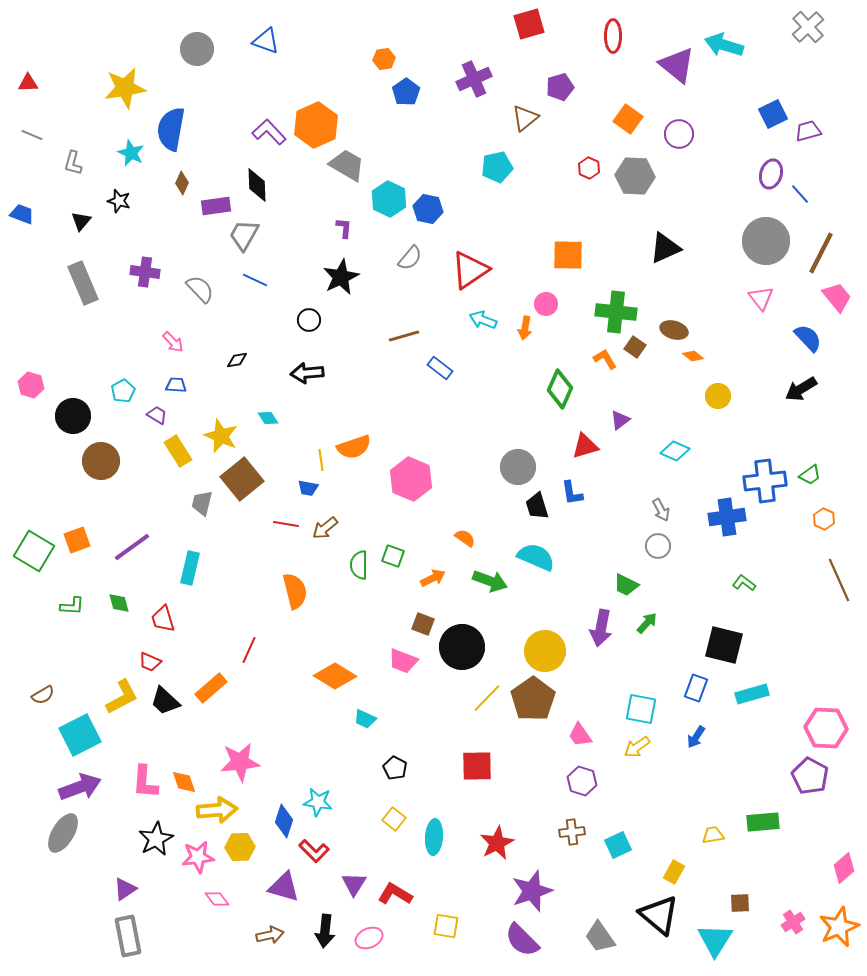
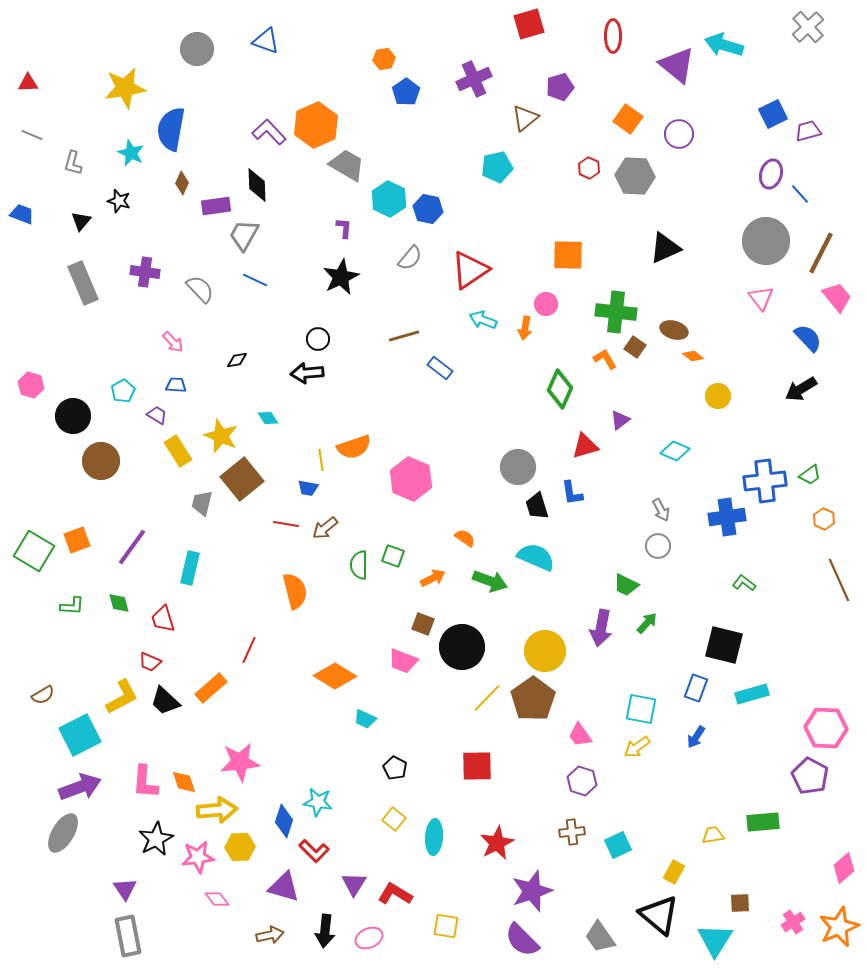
black circle at (309, 320): moved 9 px right, 19 px down
purple line at (132, 547): rotated 18 degrees counterclockwise
purple triangle at (125, 889): rotated 30 degrees counterclockwise
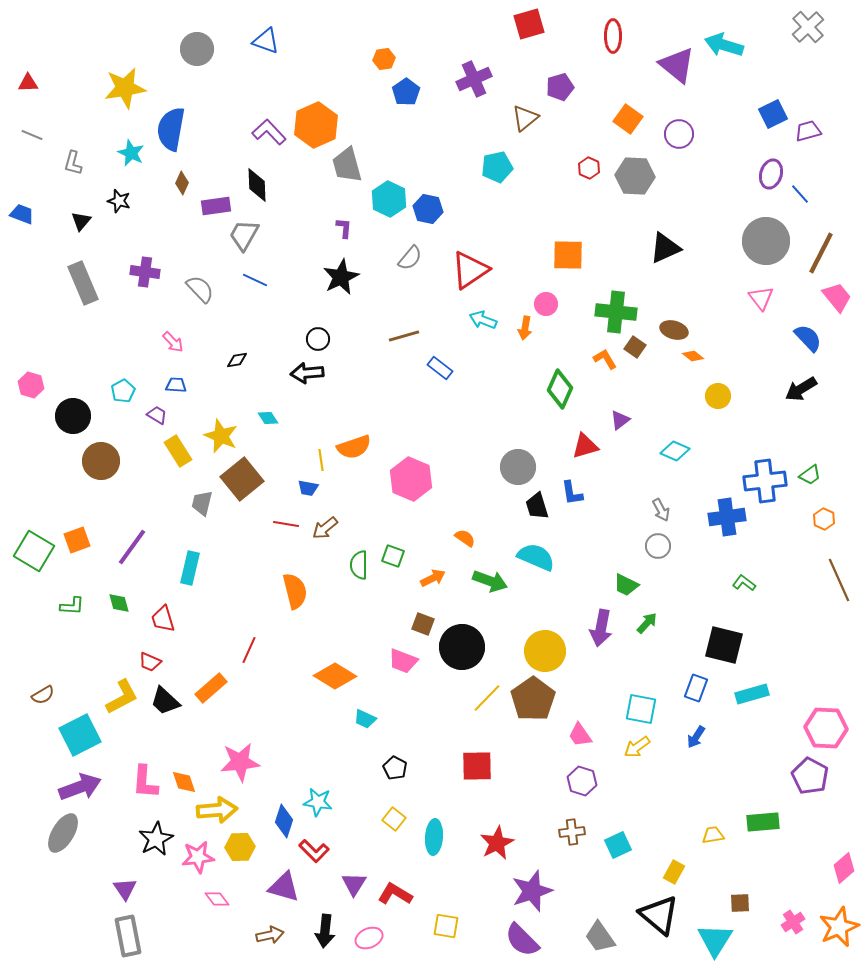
gray trapezoid at (347, 165): rotated 135 degrees counterclockwise
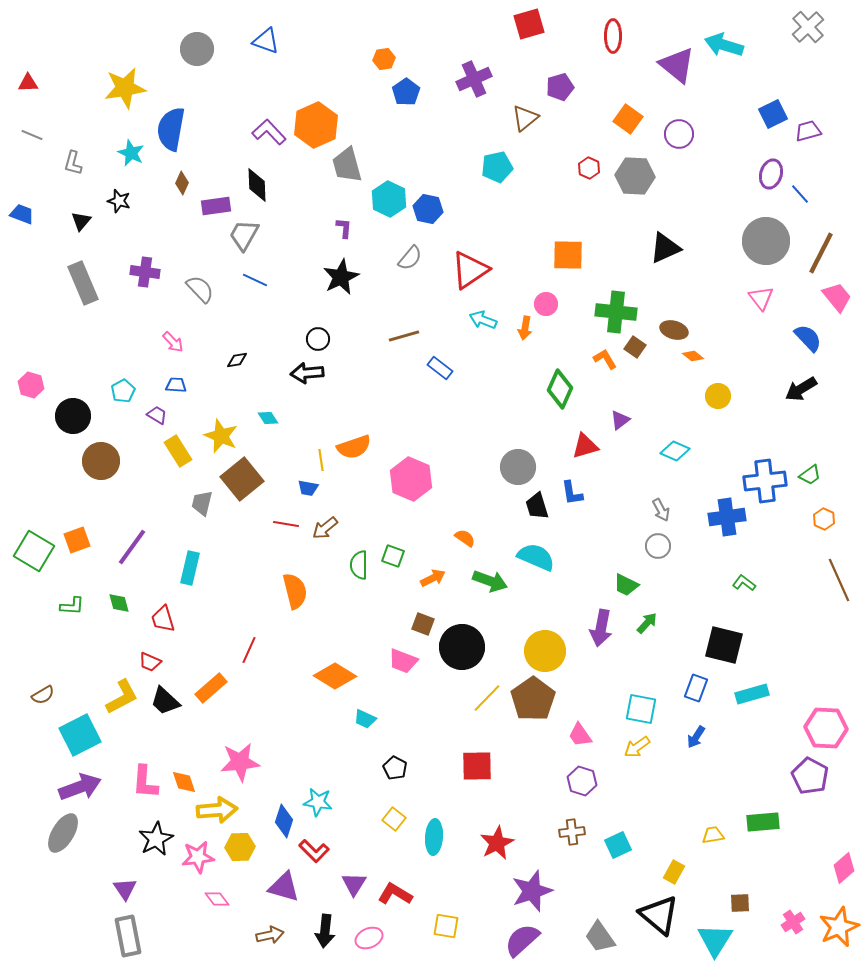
purple semicircle at (522, 940): rotated 93 degrees clockwise
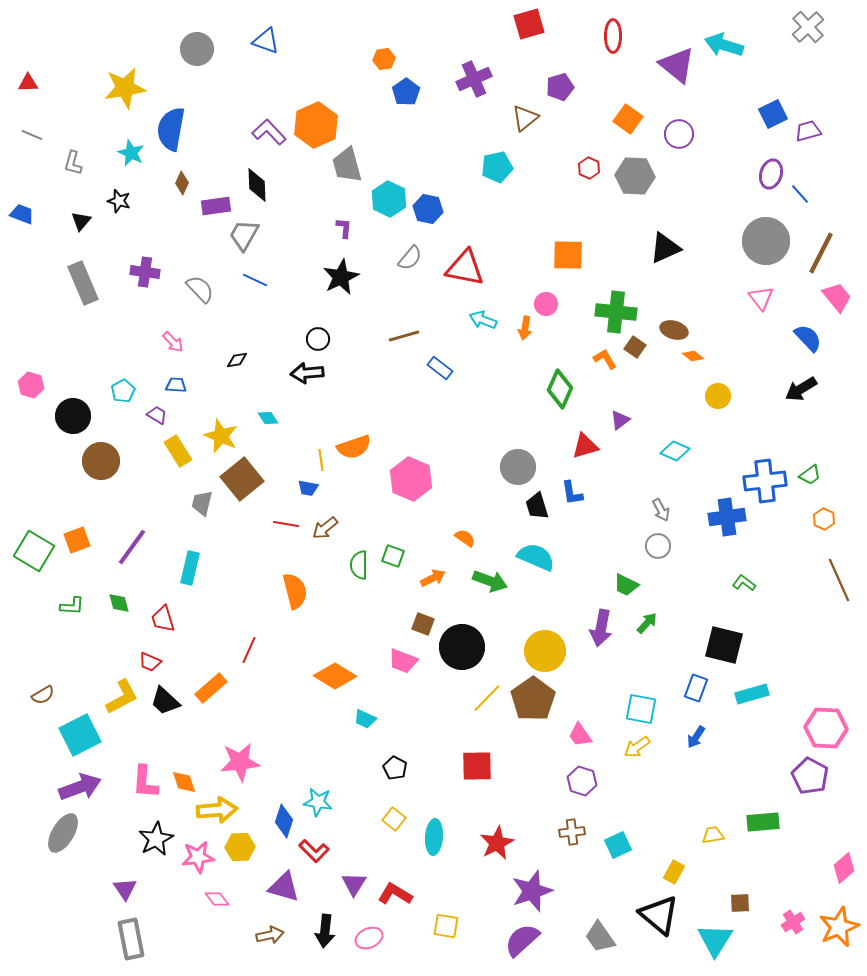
red triangle at (470, 270): moved 5 px left, 2 px up; rotated 45 degrees clockwise
gray rectangle at (128, 936): moved 3 px right, 3 px down
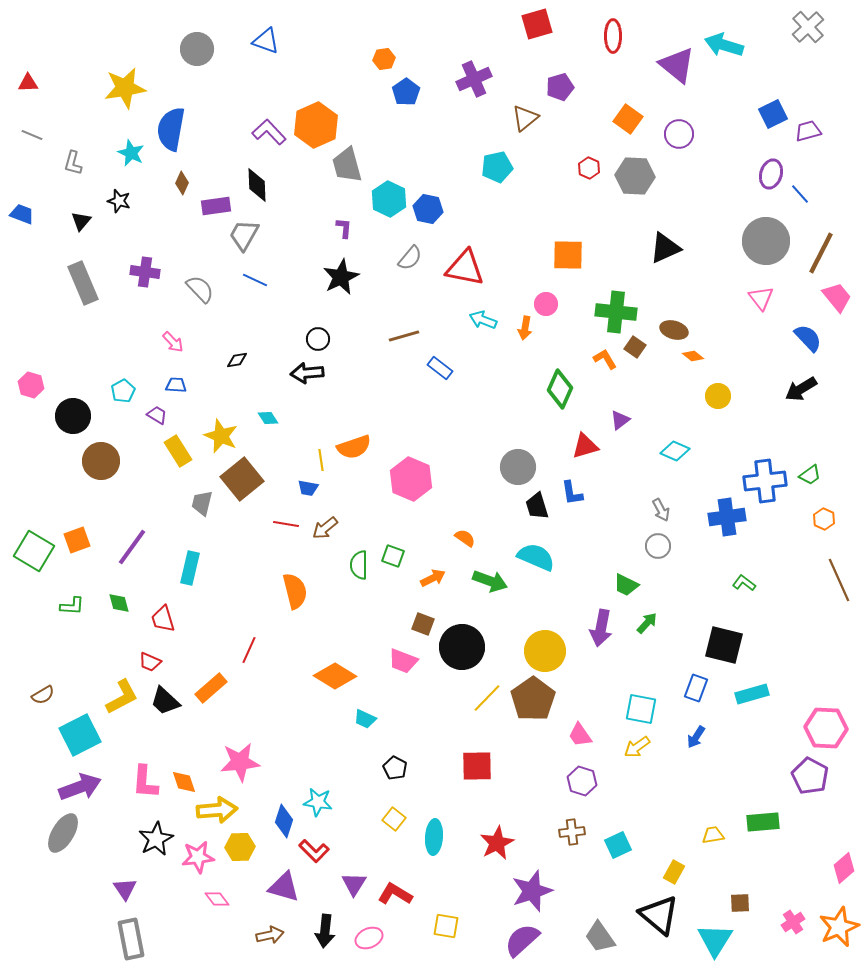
red square at (529, 24): moved 8 px right
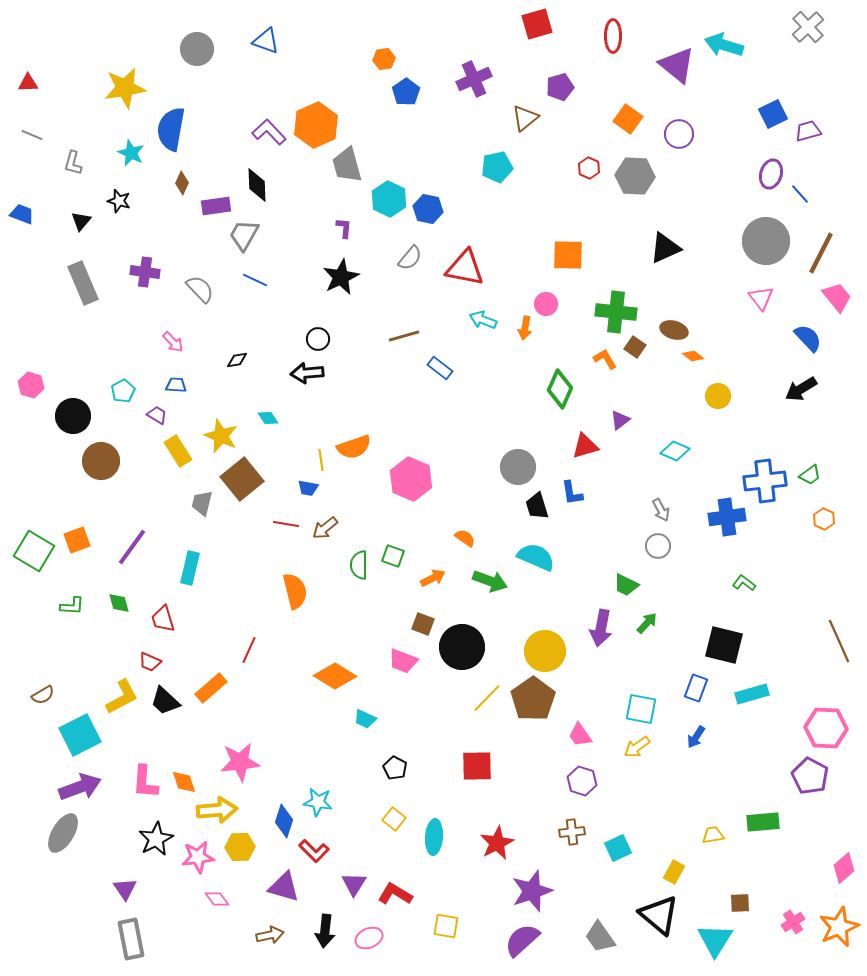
brown line at (839, 580): moved 61 px down
cyan square at (618, 845): moved 3 px down
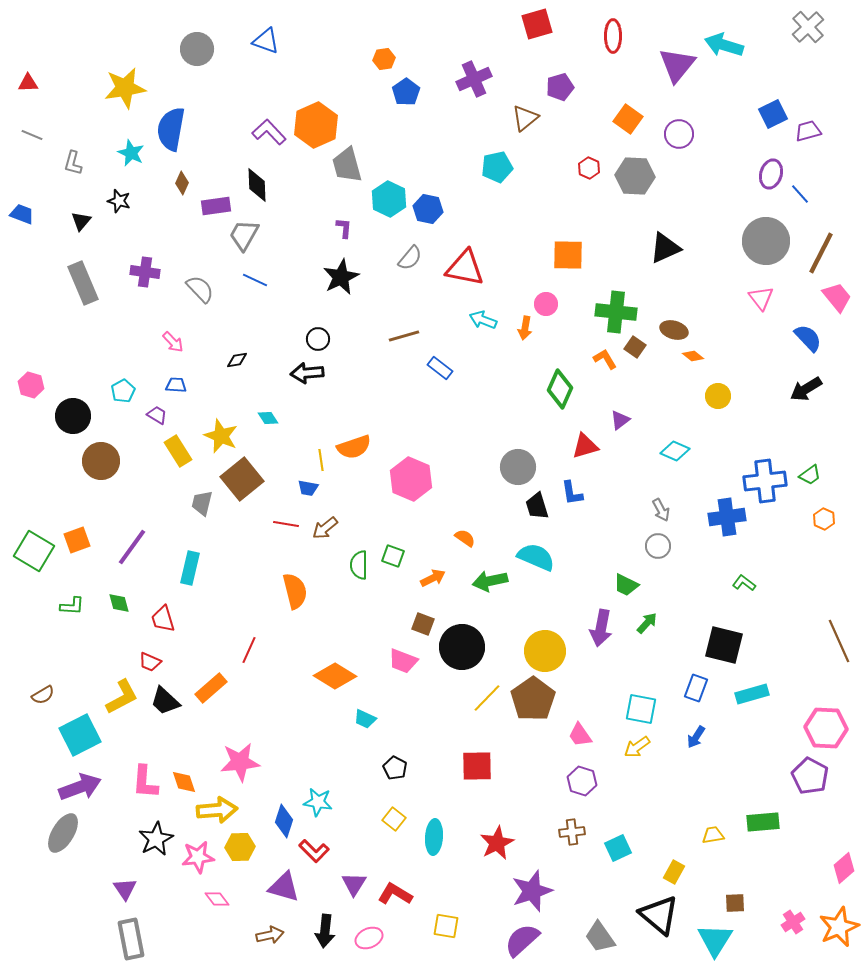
purple triangle at (677, 65): rotated 30 degrees clockwise
black arrow at (801, 389): moved 5 px right
green arrow at (490, 581): rotated 148 degrees clockwise
brown square at (740, 903): moved 5 px left
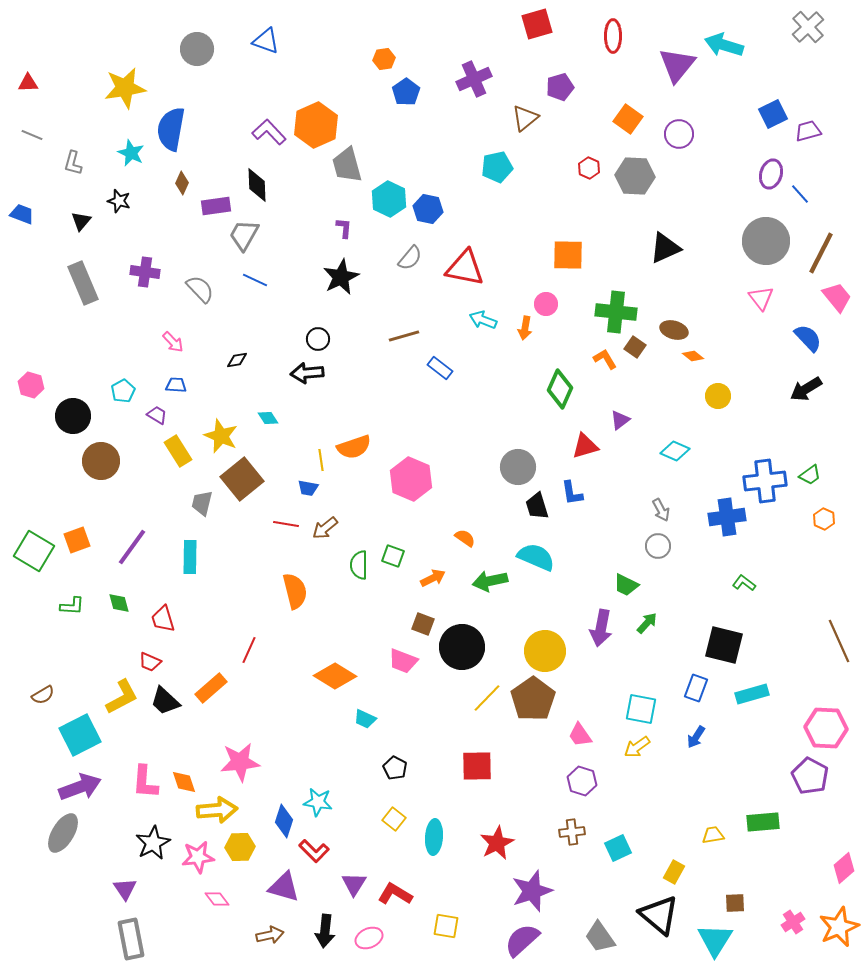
cyan rectangle at (190, 568): moved 11 px up; rotated 12 degrees counterclockwise
black star at (156, 839): moved 3 px left, 4 px down
